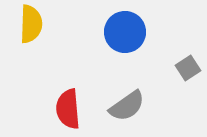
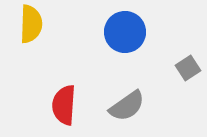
red semicircle: moved 4 px left, 4 px up; rotated 9 degrees clockwise
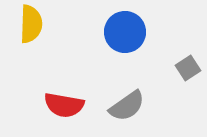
red semicircle: rotated 84 degrees counterclockwise
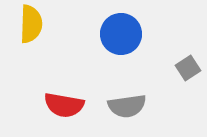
blue circle: moved 4 px left, 2 px down
gray semicircle: rotated 27 degrees clockwise
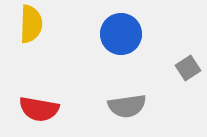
red semicircle: moved 25 px left, 4 px down
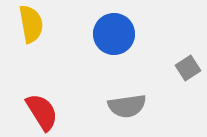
yellow semicircle: rotated 12 degrees counterclockwise
blue circle: moved 7 px left
red semicircle: moved 3 px right, 3 px down; rotated 132 degrees counterclockwise
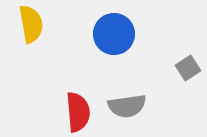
red semicircle: moved 36 px right; rotated 27 degrees clockwise
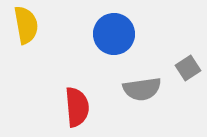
yellow semicircle: moved 5 px left, 1 px down
gray semicircle: moved 15 px right, 17 px up
red semicircle: moved 1 px left, 5 px up
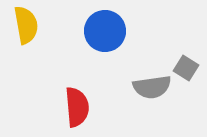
blue circle: moved 9 px left, 3 px up
gray square: moved 2 px left; rotated 25 degrees counterclockwise
gray semicircle: moved 10 px right, 2 px up
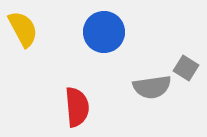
yellow semicircle: moved 3 px left, 4 px down; rotated 18 degrees counterclockwise
blue circle: moved 1 px left, 1 px down
